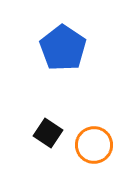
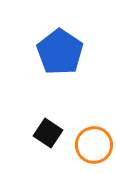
blue pentagon: moved 3 px left, 4 px down
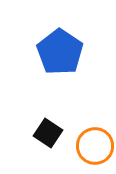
orange circle: moved 1 px right, 1 px down
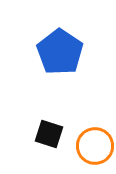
black square: moved 1 px right, 1 px down; rotated 16 degrees counterclockwise
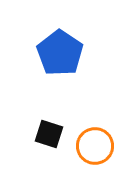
blue pentagon: moved 1 px down
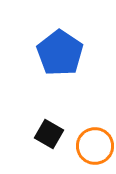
black square: rotated 12 degrees clockwise
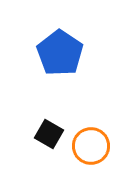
orange circle: moved 4 px left
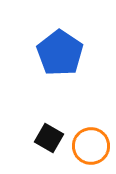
black square: moved 4 px down
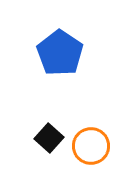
black square: rotated 12 degrees clockwise
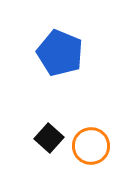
blue pentagon: rotated 12 degrees counterclockwise
